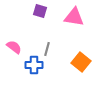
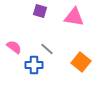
gray line: rotated 64 degrees counterclockwise
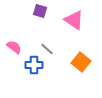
pink triangle: moved 3 px down; rotated 25 degrees clockwise
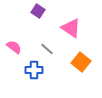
purple square: moved 2 px left; rotated 16 degrees clockwise
pink triangle: moved 3 px left, 8 px down
blue cross: moved 5 px down
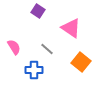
pink semicircle: rotated 21 degrees clockwise
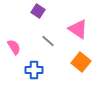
pink triangle: moved 7 px right, 1 px down
gray line: moved 1 px right, 8 px up
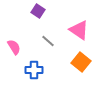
pink triangle: moved 1 px right, 1 px down
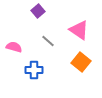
purple square: rotated 16 degrees clockwise
pink semicircle: rotated 42 degrees counterclockwise
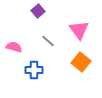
pink triangle: rotated 20 degrees clockwise
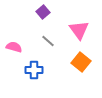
purple square: moved 5 px right, 1 px down
